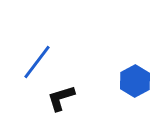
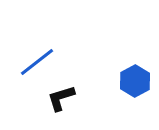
blue line: rotated 15 degrees clockwise
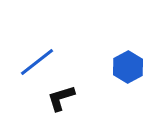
blue hexagon: moved 7 px left, 14 px up
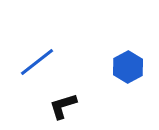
black L-shape: moved 2 px right, 8 px down
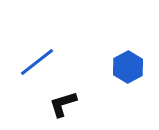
black L-shape: moved 2 px up
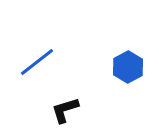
black L-shape: moved 2 px right, 6 px down
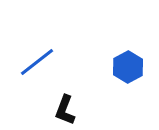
black L-shape: rotated 52 degrees counterclockwise
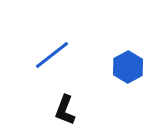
blue line: moved 15 px right, 7 px up
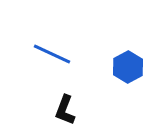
blue line: moved 1 px up; rotated 63 degrees clockwise
